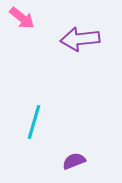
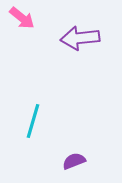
purple arrow: moved 1 px up
cyan line: moved 1 px left, 1 px up
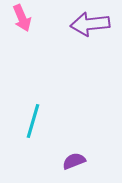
pink arrow: rotated 28 degrees clockwise
purple arrow: moved 10 px right, 14 px up
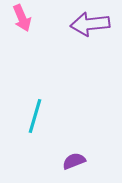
cyan line: moved 2 px right, 5 px up
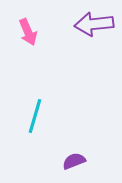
pink arrow: moved 6 px right, 14 px down
purple arrow: moved 4 px right
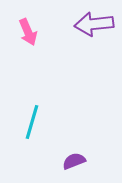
cyan line: moved 3 px left, 6 px down
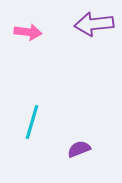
pink arrow: rotated 60 degrees counterclockwise
purple semicircle: moved 5 px right, 12 px up
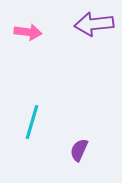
purple semicircle: moved 1 px down; rotated 45 degrees counterclockwise
